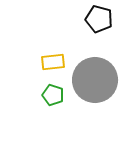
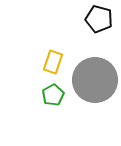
yellow rectangle: rotated 65 degrees counterclockwise
green pentagon: rotated 25 degrees clockwise
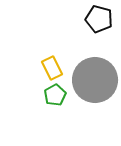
yellow rectangle: moved 1 px left, 6 px down; rotated 45 degrees counterclockwise
green pentagon: moved 2 px right
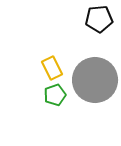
black pentagon: rotated 20 degrees counterclockwise
green pentagon: rotated 10 degrees clockwise
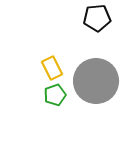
black pentagon: moved 2 px left, 1 px up
gray circle: moved 1 px right, 1 px down
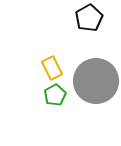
black pentagon: moved 8 px left; rotated 24 degrees counterclockwise
green pentagon: rotated 10 degrees counterclockwise
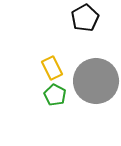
black pentagon: moved 4 px left
green pentagon: rotated 15 degrees counterclockwise
